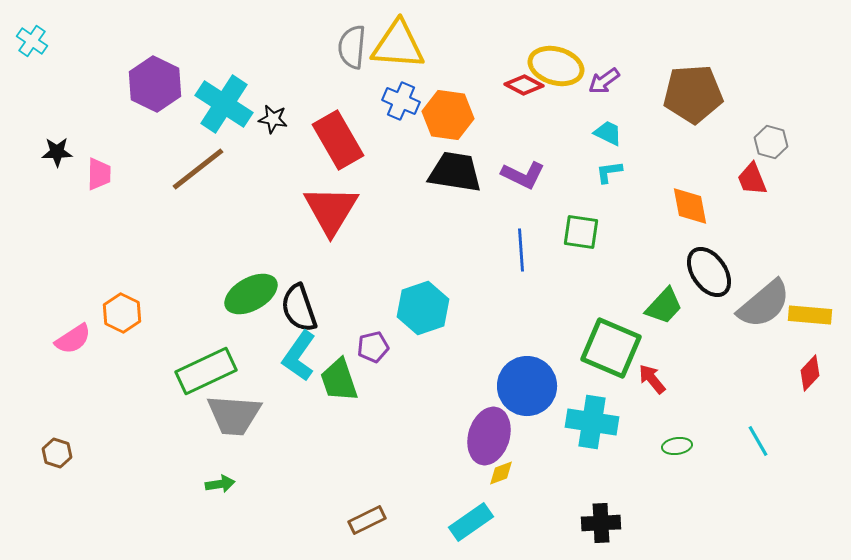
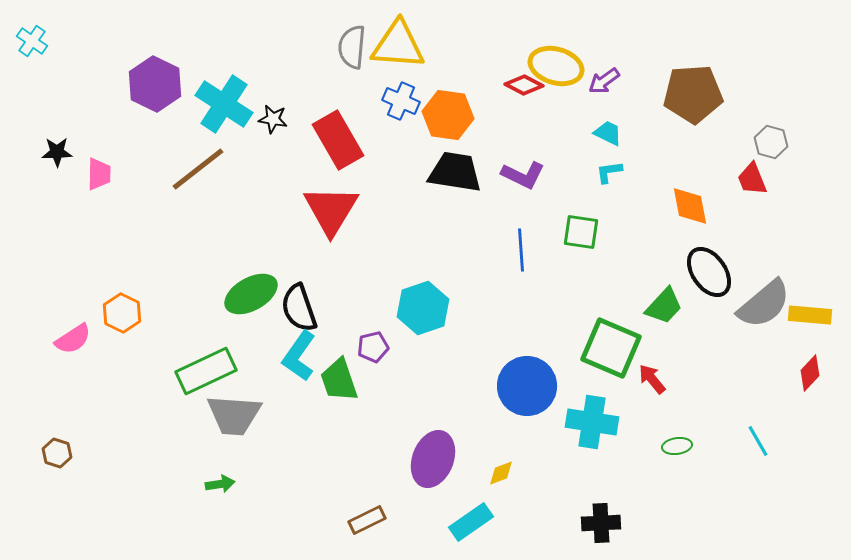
purple ellipse at (489, 436): moved 56 px left, 23 px down; rotated 4 degrees clockwise
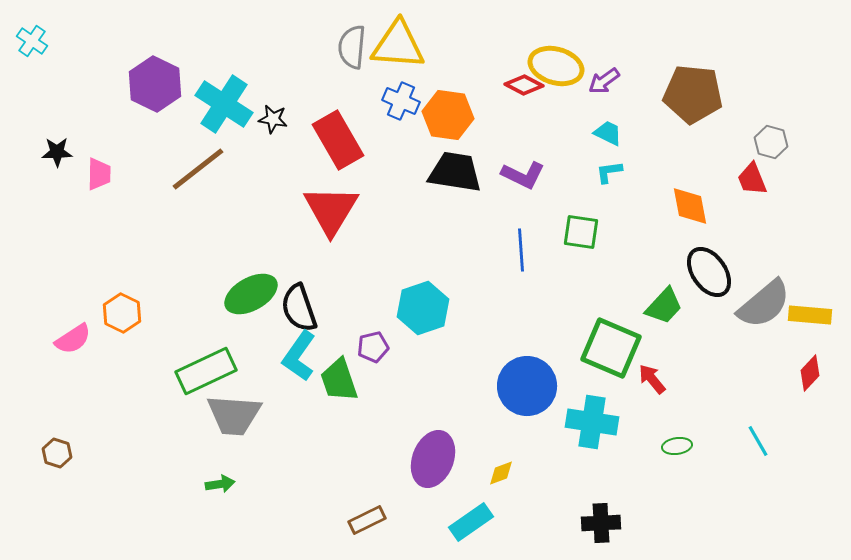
brown pentagon at (693, 94): rotated 10 degrees clockwise
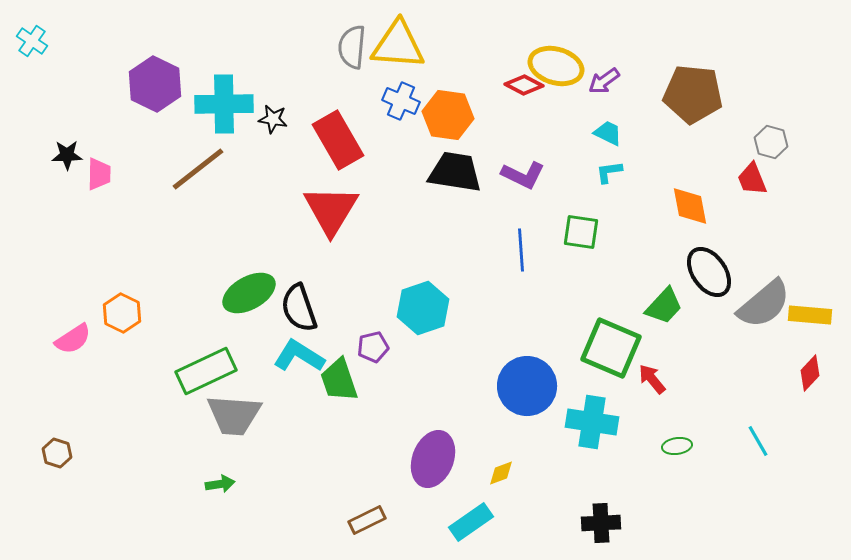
cyan cross at (224, 104): rotated 34 degrees counterclockwise
black star at (57, 152): moved 10 px right, 3 px down
green ellipse at (251, 294): moved 2 px left, 1 px up
cyan L-shape at (299, 356): rotated 87 degrees clockwise
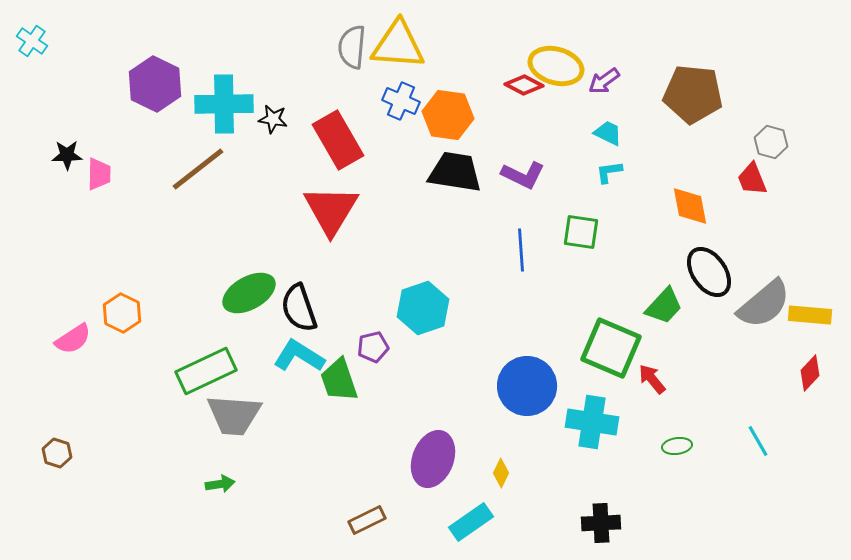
yellow diamond at (501, 473): rotated 44 degrees counterclockwise
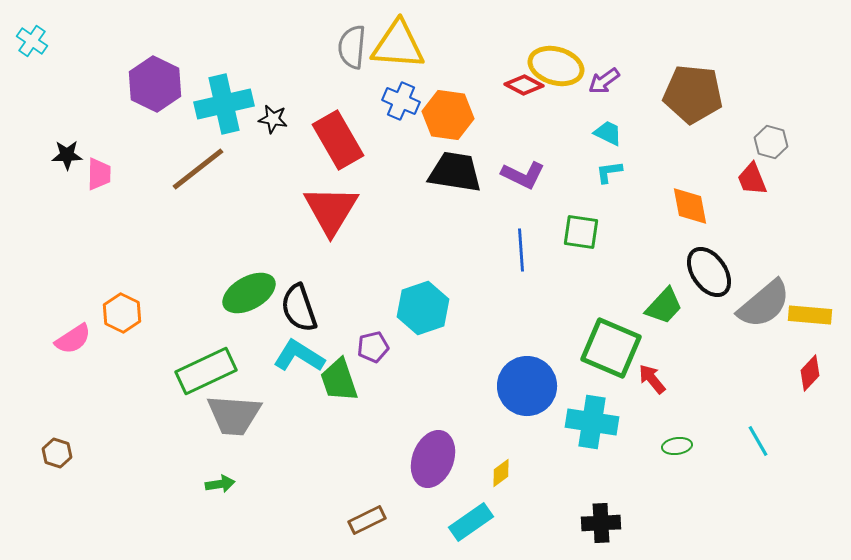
cyan cross at (224, 104): rotated 12 degrees counterclockwise
yellow diamond at (501, 473): rotated 28 degrees clockwise
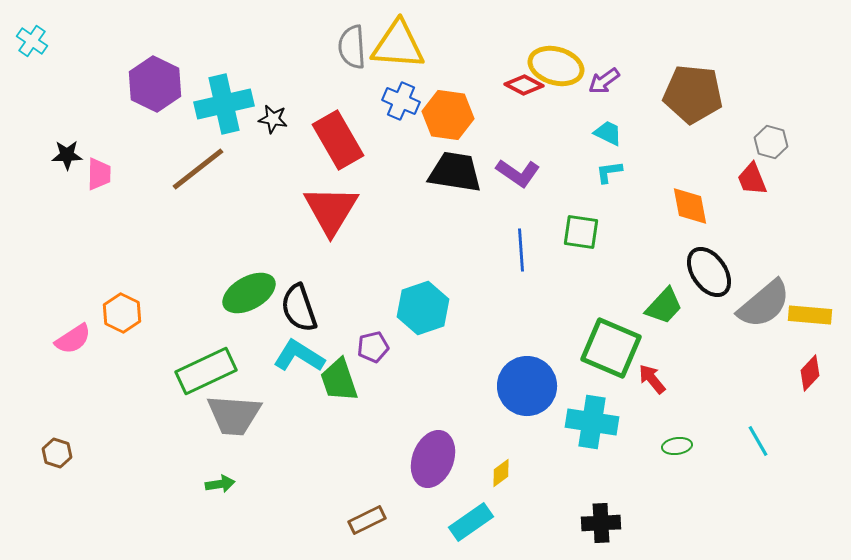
gray semicircle at (352, 47): rotated 9 degrees counterclockwise
purple L-shape at (523, 175): moved 5 px left, 2 px up; rotated 9 degrees clockwise
